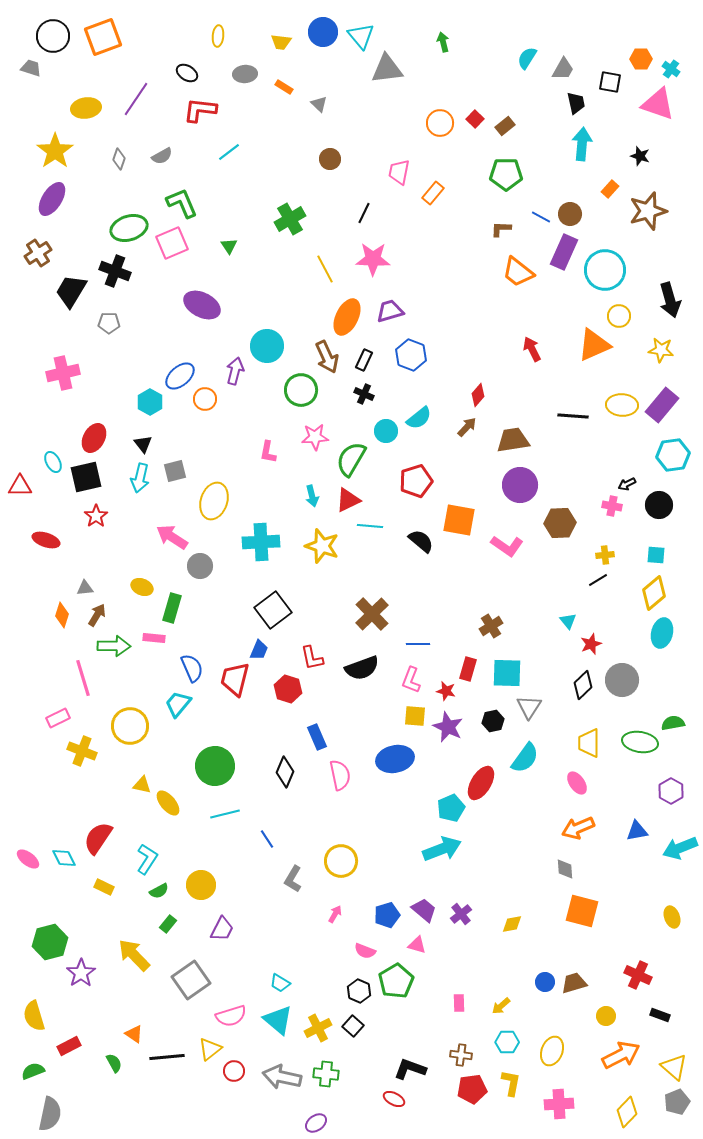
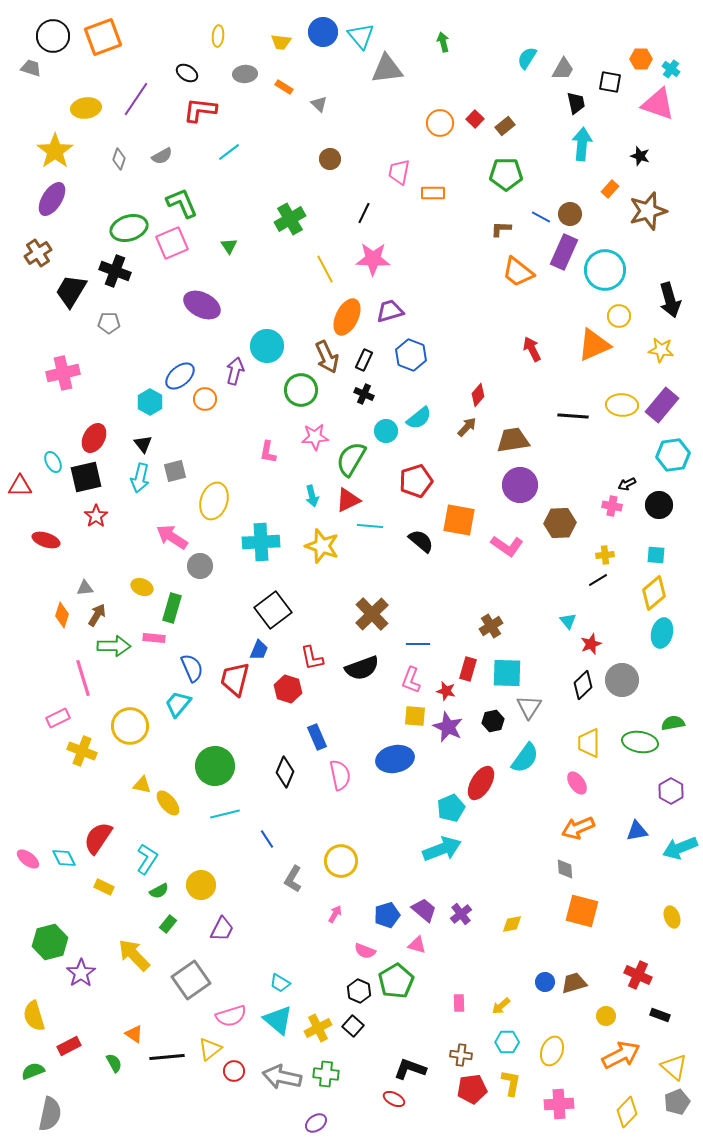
orange rectangle at (433, 193): rotated 50 degrees clockwise
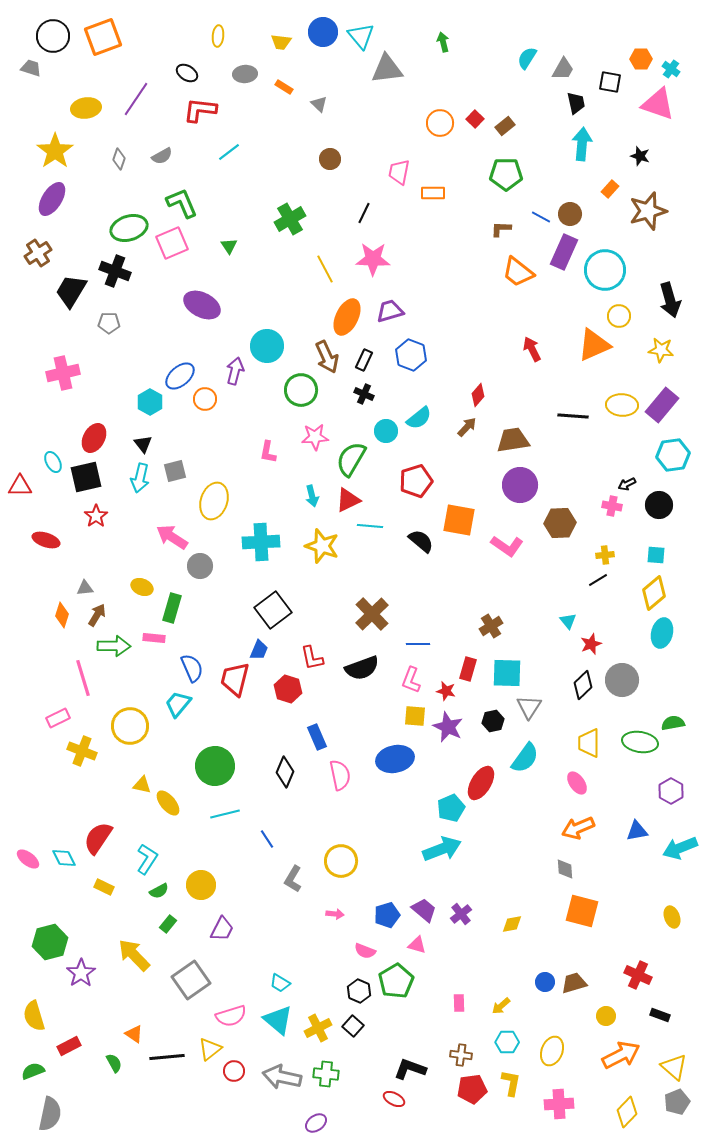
pink arrow at (335, 914): rotated 66 degrees clockwise
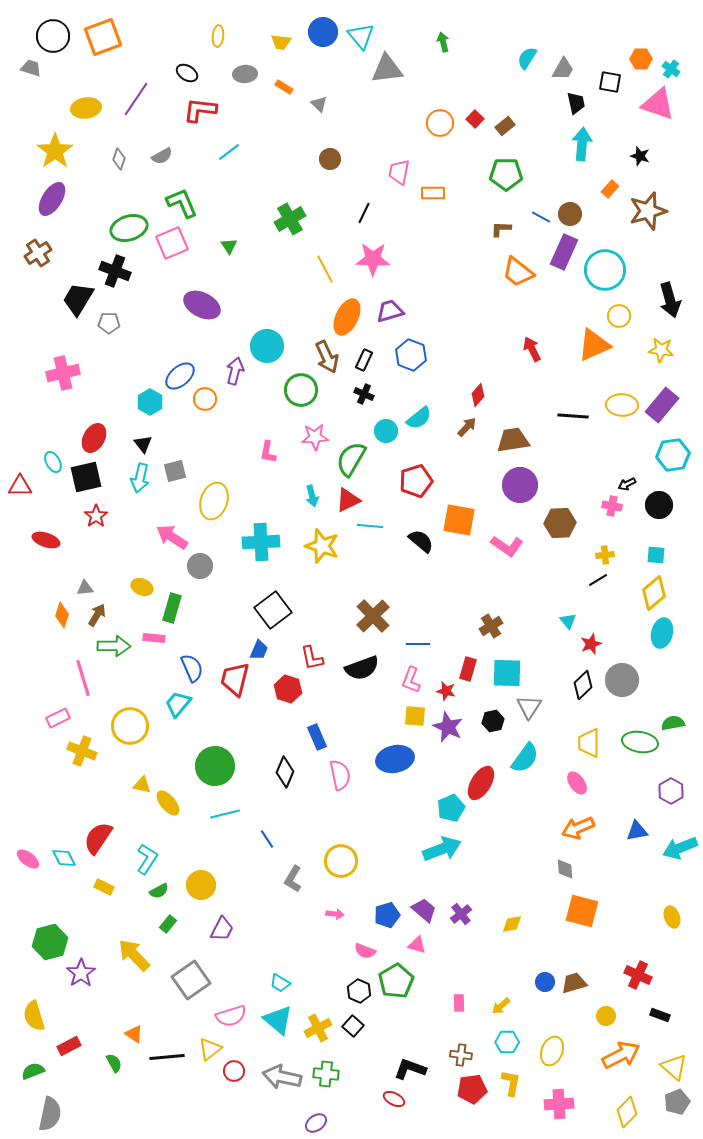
black trapezoid at (71, 291): moved 7 px right, 8 px down
brown cross at (372, 614): moved 1 px right, 2 px down
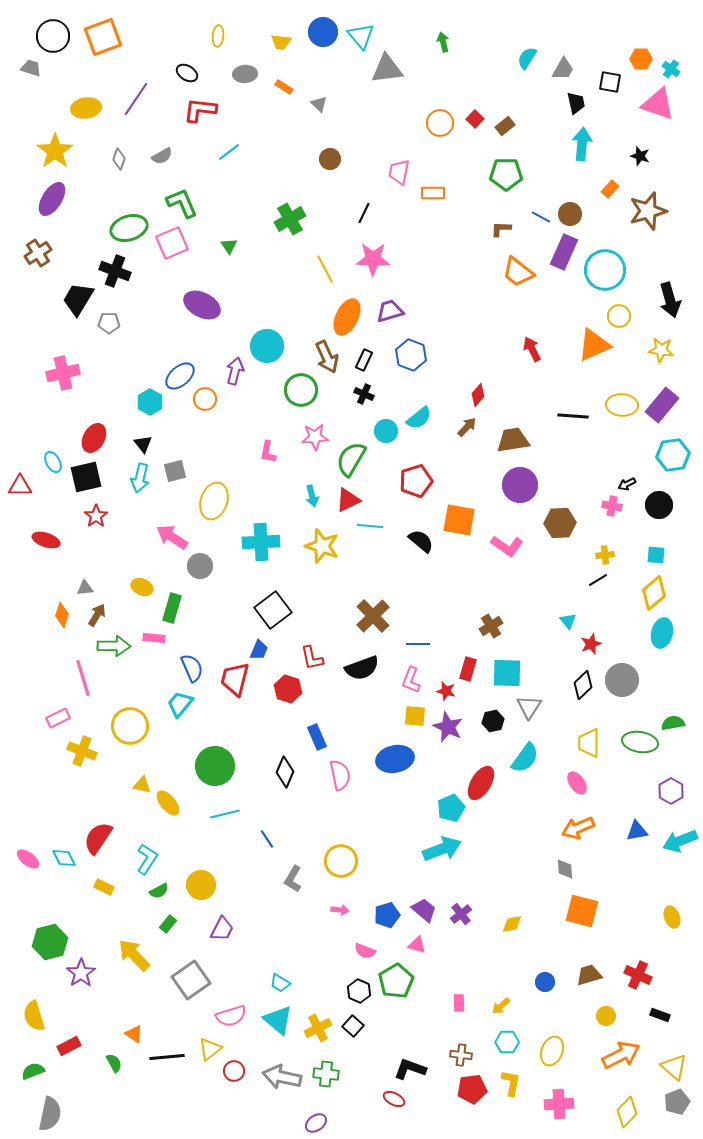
cyan trapezoid at (178, 704): moved 2 px right
cyan arrow at (680, 848): moved 7 px up
pink arrow at (335, 914): moved 5 px right, 4 px up
brown trapezoid at (574, 983): moved 15 px right, 8 px up
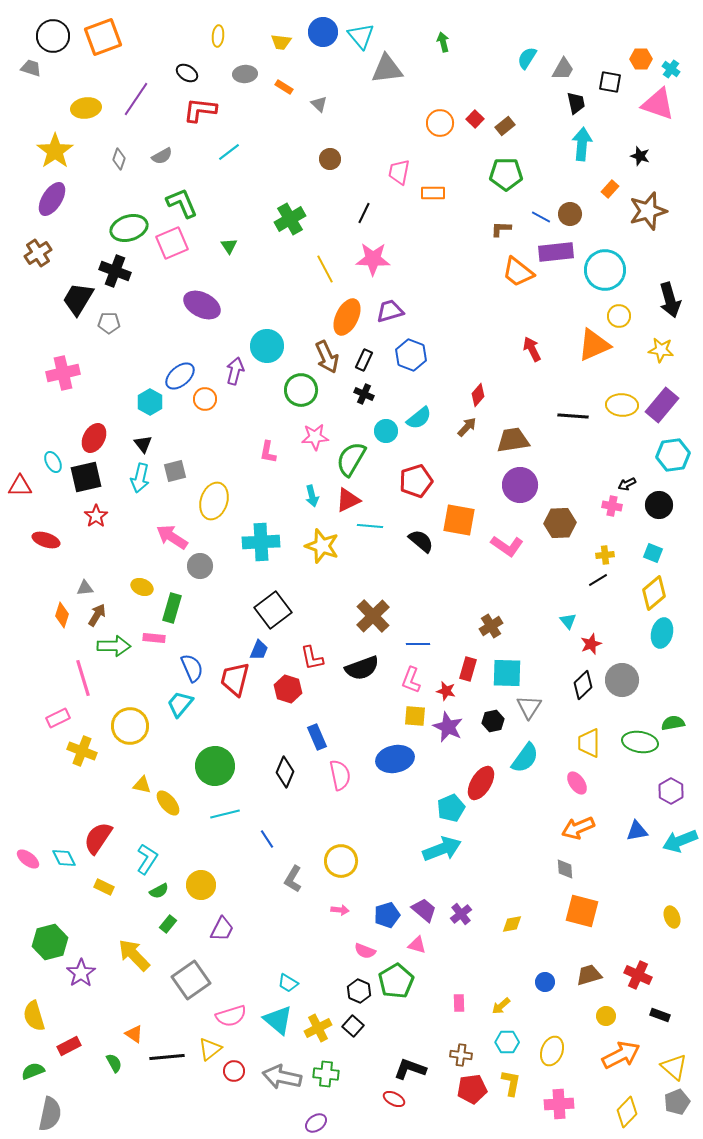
purple rectangle at (564, 252): moved 8 px left; rotated 60 degrees clockwise
cyan square at (656, 555): moved 3 px left, 2 px up; rotated 18 degrees clockwise
cyan trapezoid at (280, 983): moved 8 px right
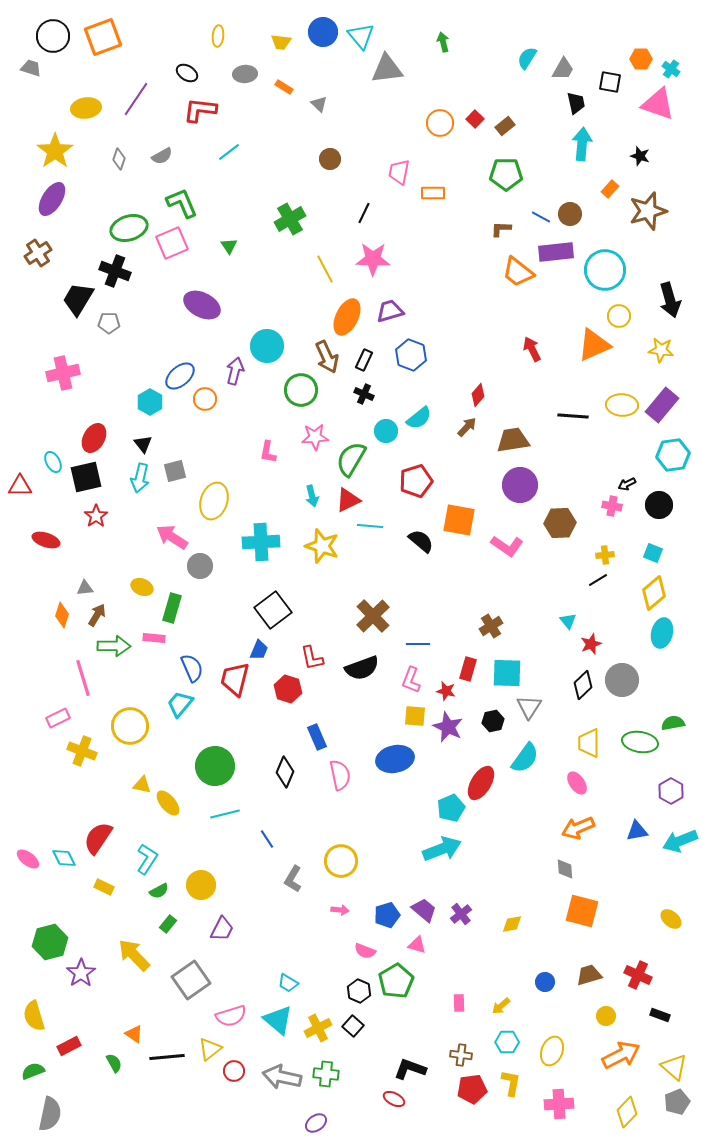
yellow ellipse at (672, 917): moved 1 px left, 2 px down; rotated 30 degrees counterclockwise
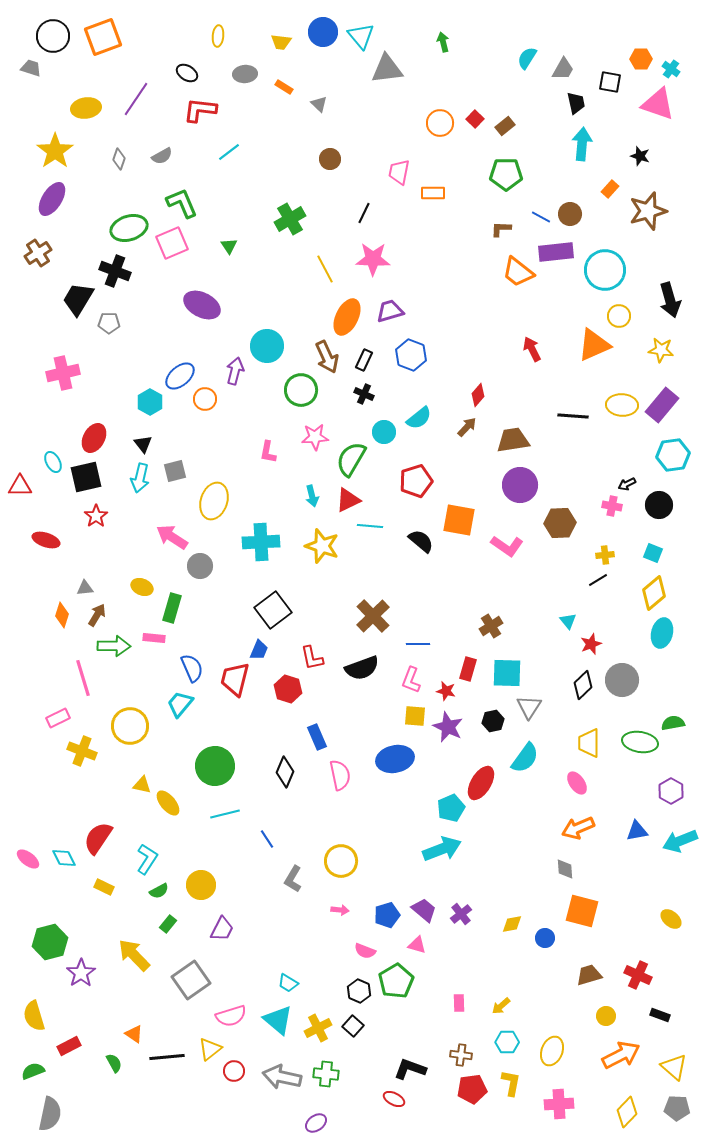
cyan circle at (386, 431): moved 2 px left, 1 px down
blue circle at (545, 982): moved 44 px up
gray pentagon at (677, 1102): moved 6 px down; rotated 25 degrees clockwise
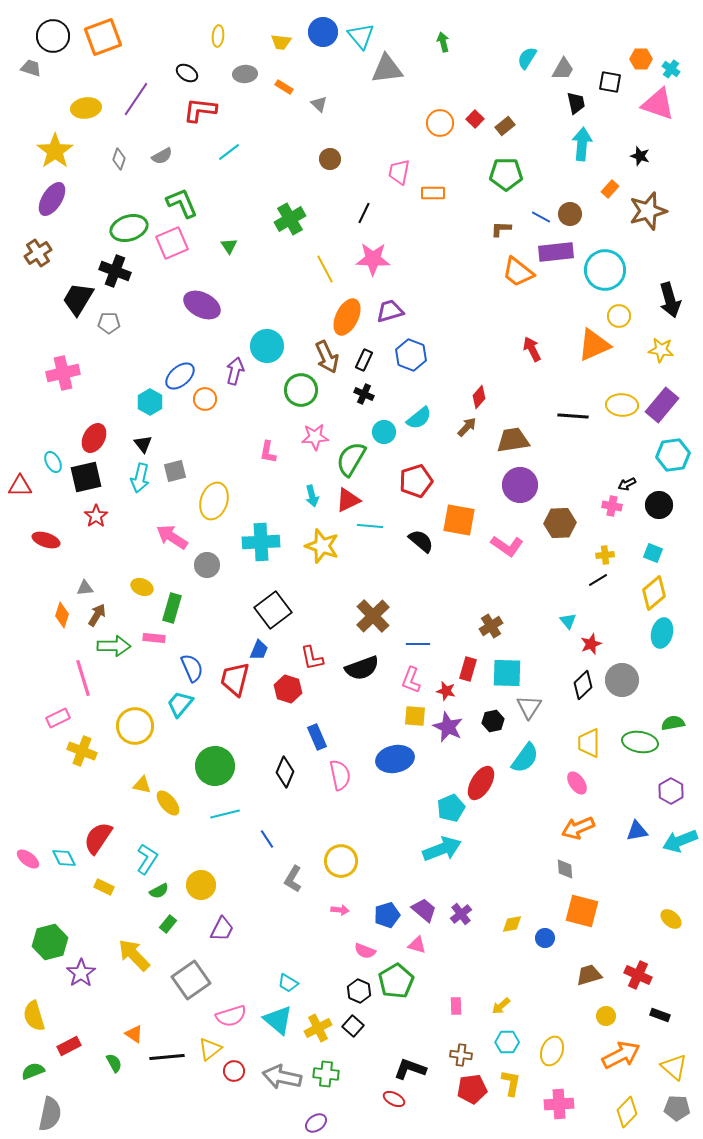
red diamond at (478, 395): moved 1 px right, 2 px down
gray circle at (200, 566): moved 7 px right, 1 px up
yellow circle at (130, 726): moved 5 px right
pink rectangle at (459, 1003): moved 3 px left, 3 px down
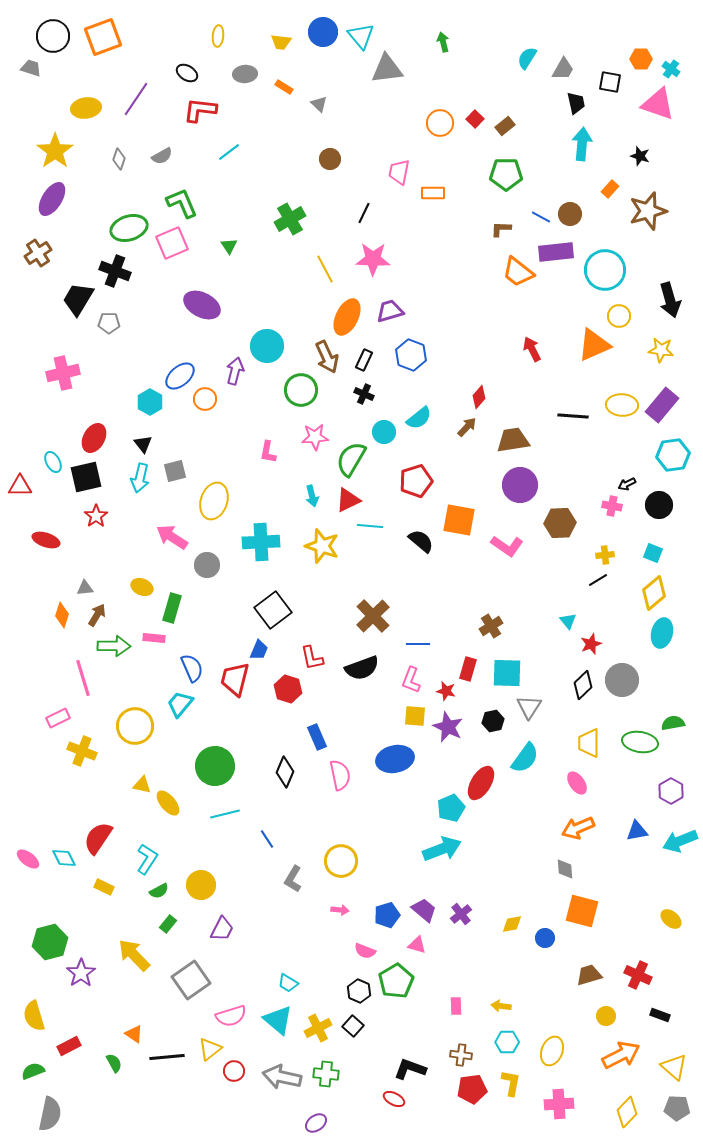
yellow arrow at (501, 1006): rotated 48 degrees clockwise
